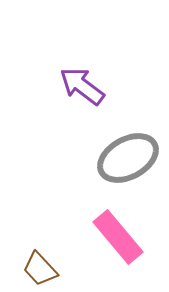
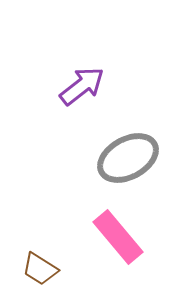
purple arrow: rotated 105 degrees clockwise
brown trapezoid: rotated 15 degrees counterclockwise
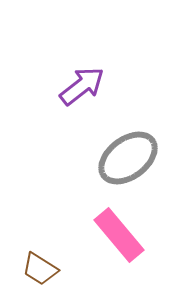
gray ellipse: rotated 8 degrees counterclockwise
pink rectangle: moved 1 px right, 2 px up
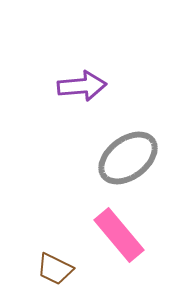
purple arrow: rotated 33 degrees clockwise
brown trapezoid: moved 15 px right; rotated 6 degrees counterclockwise
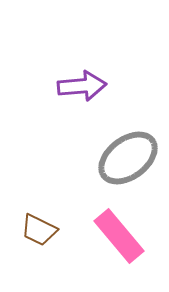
pink rectangle: moved 1 px down
brown trapezoid: moved 16 px left, 39 px up
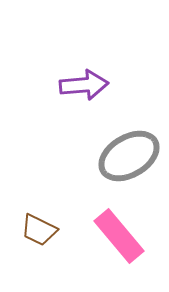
purple arrow: moved 2 px right, 1 px up
gray ellipse: moved 1 px right, 2 px up; rotated 6 degrees clockwise
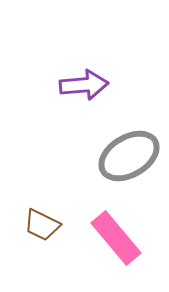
brown trapezoid: moved 3 px right, 5 px up
pink rectangle: moved 3 px left, 2 px down
